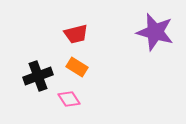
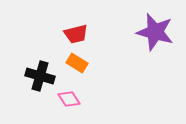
orange rectangle: moved 4 px up
black cross: moved 2 px right; rotated 36 degrees clockwise
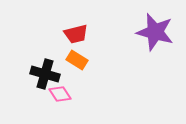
orange rectangle: moved 3 px up
black cross: moved 5 px right, 2 px up
pink diamond: moved 9 px left, 5 px up
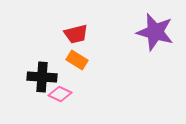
black cross: moved 3 px left, 3 px down; rotated 12 degrees counterclockwise
pink diamond: rotated 30 degrees counterclockwise
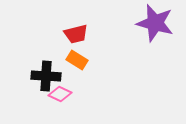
purple star: moved 9 px up
black cross: moved 4 px right, 1 px up
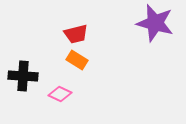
black cross: moved 23 px left
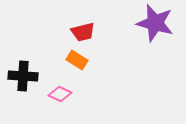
red trapezoid: moved 7 px right, 2 px up
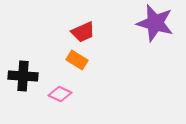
red trapezoid: rotated 10 degrees counterclockwise
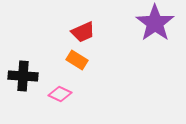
purple star: rotated 21 degrees clockwise
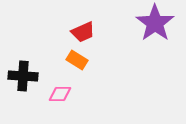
pink diamond: rotated 25 degrees counterclockwise
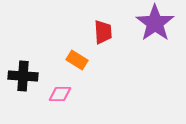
red trapezoid: moved 20 px right; rotated 70 degrees counterclockwise
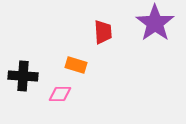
orange rectangle: moved 1 px left, 5 px down; rotated 15 degrees counterclockwise
